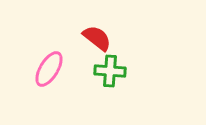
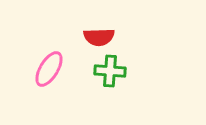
red semicircle: moved 2 px right, 1 px up; rotated 140 degrees clockwise
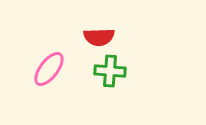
pink ellipse: rotated 6 degrees clockwise
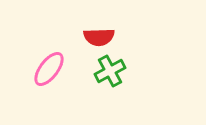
green cross: rotated 32 degrees counterclockwise
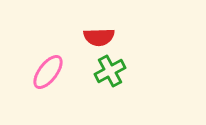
pink ellipse: moved 1 px left, 3 px down
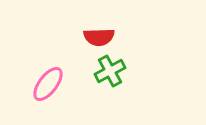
pink ellipse: moved 12 px down
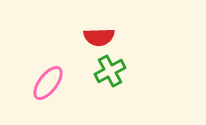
pink ellipse: moved 1 px up
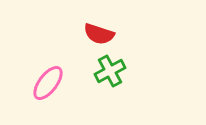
red semicircle: moved 3 px up; rotated 20 degrees clockwise
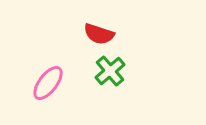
green cross: rotated 12 degrees counterclockwise
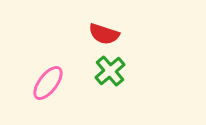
red semicircle: moved 5 px right
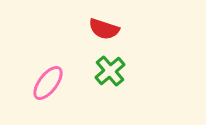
red semicircle: moved 5 px up
